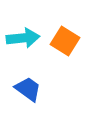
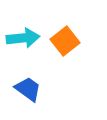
orange square: rotated 20 degrees clockwise
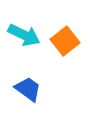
cyan arrow: moved 1 px right, 3 px up; rotated 32 degrees clockwise
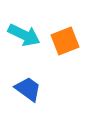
orange square: rotated 16 degrees clockwise
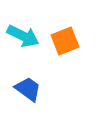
cyan arrow: moved 1 px left, 1 px down
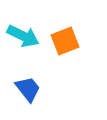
blue trapezoid: rotated 16 degrees clockwise
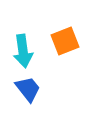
cyan arrow: moved 15 px down; rotated 56 degrees clockwise
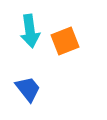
cyan arrow: moved 7 px right, 20 px up
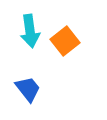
orange square: rotated 16 degrees counterclockwise
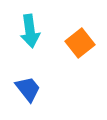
orange square: moved 15 px right, 2 px down
